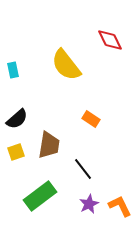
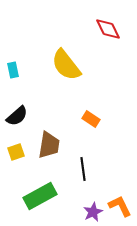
red diamond: moved 2 px left, 11 px up
black semicircle: moved 3 px up
black line: rotated 30 degrees clockwise
green rectangle: rotated 8 degrees clockwise
purple star: moved 4 px right, 8 px down
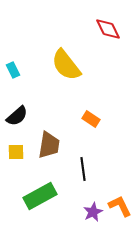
cyan rectangle: rotated 14 degrees counterclockwise
yellow square: rotated 18 degrees clockwise
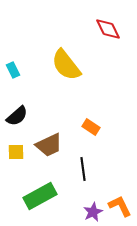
orange rectangle: moved 8 px down
brown trapezoid: rotated 56 degrees clockwise
